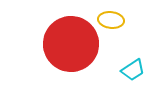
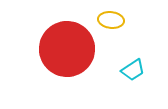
red circle: moved 4 px left, 5 px down
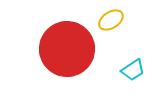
yellow ellipse: rotated 40 degrees counterclockwise
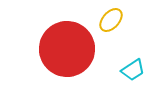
yellow ellipse: rotated 15 degrees counterclockwise
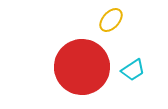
red circle: moved 15 px right, 18 px down
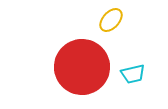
cyan trapezoid: moved 4 px down; rotated 20 degrees clockwise
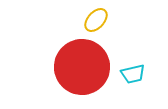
yellow ellipse: moved 15 px left
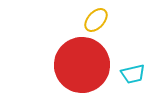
red circle: moved 2 px up
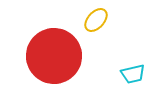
red circle: moved 28 px left, 9 px up
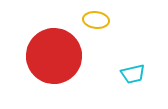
yellow ellipse: rotated 55 degrees clockwise
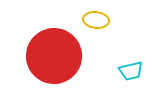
cyan trapezoid: moved 2 px left, 3 px up
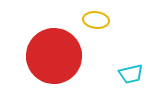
cyan trapezoid: moved 3 px down
